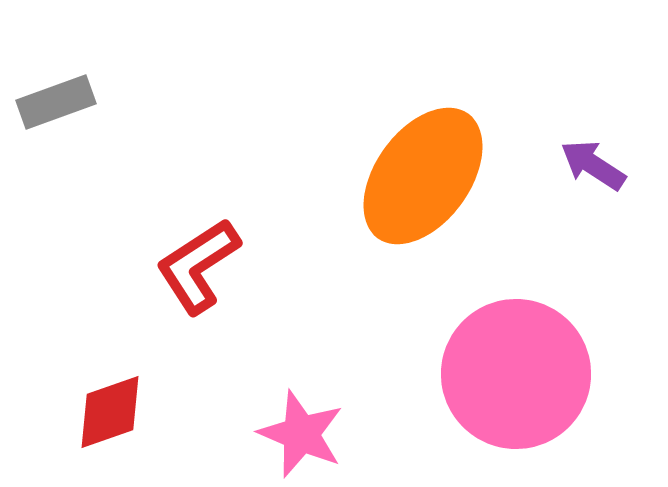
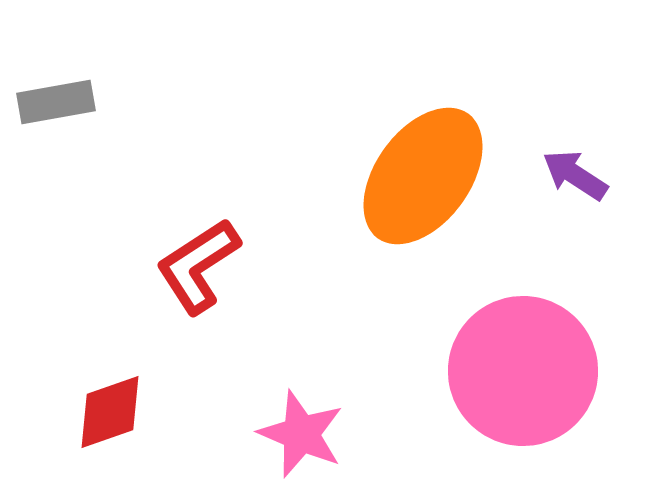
gray rectangle: rotated 10 degrees clockwise
purple arrow: moved 18 px left, 10 px down
pink circle: moved 7 px right, 3 px up
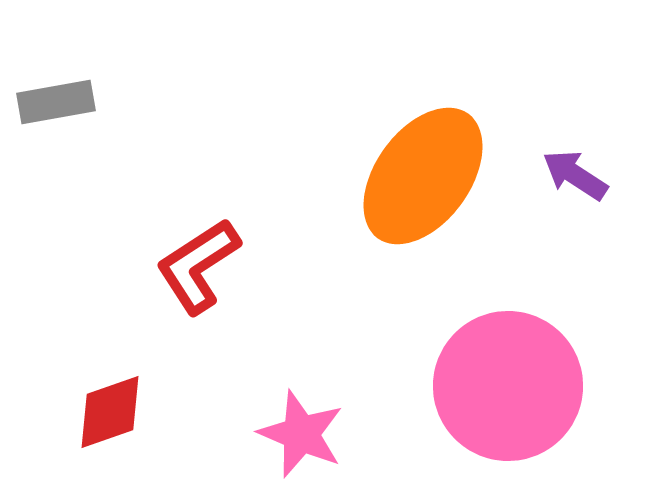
pink circle: moved 15 px left, 15 px down
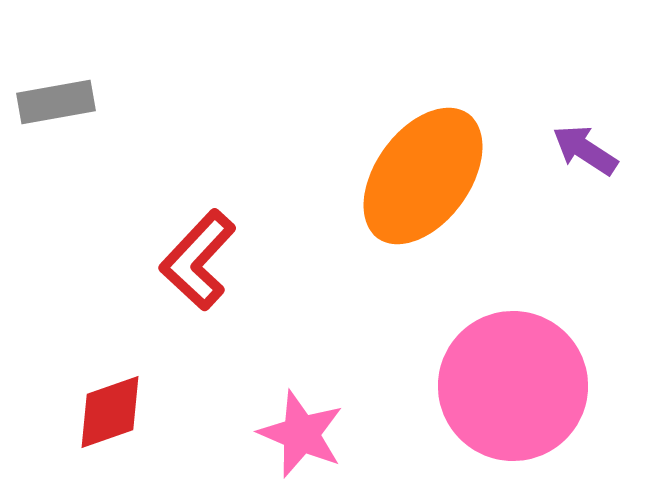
purple arrow: moved 10 px right, 25 px up
red L-shape: moved 6 px up; rotated 14 degrees counterclockwise
pink circle: moved 5 px right
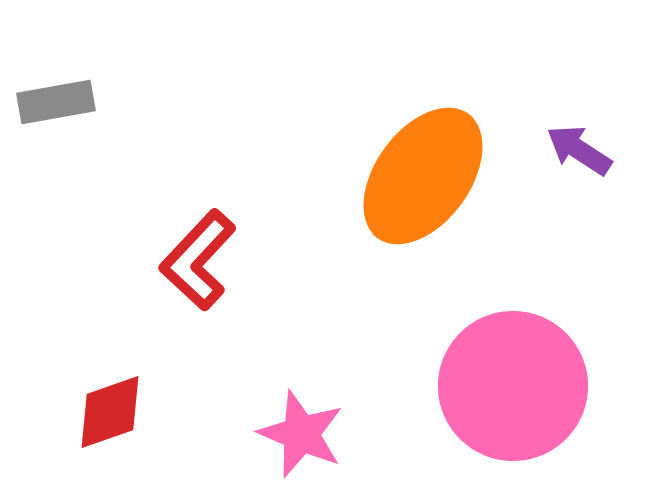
purple arrow: moved 6 px left
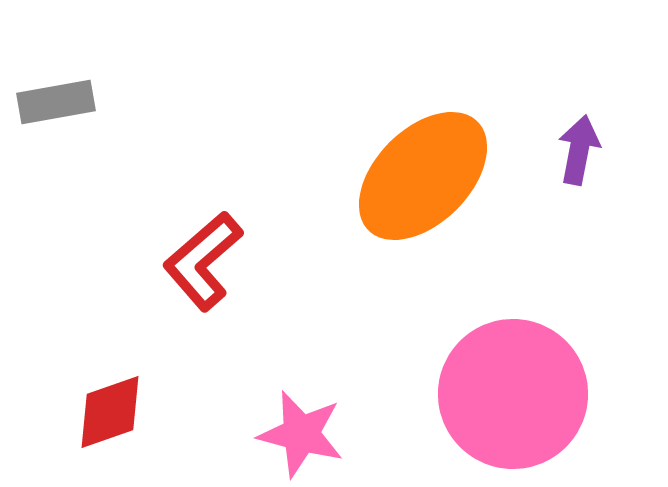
purple arrow: rotated 68 degrees clockwise
orange ellipse: rotated 9 degrees clockwise
red L-shape: moved 5 px right, 1 px down; rotated 6 degrees clockwise
pink circle: moved 8 px down
pink star: rotated 8 degrees counterclockwise
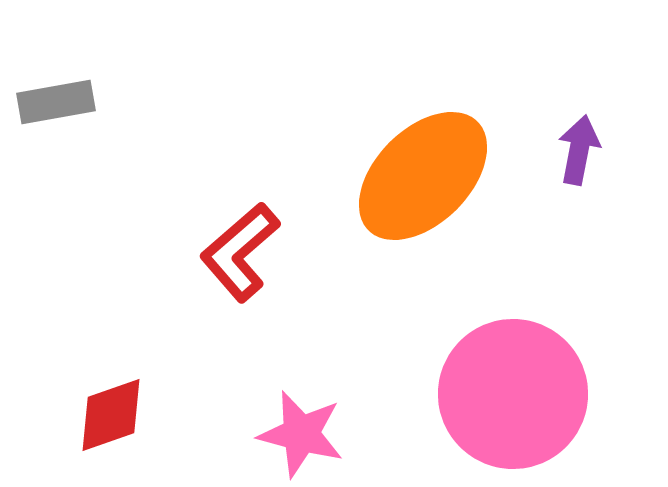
red L-shape: moved 37 px right, 9 px up
red diamond: moved 1 px right, 3 px down
